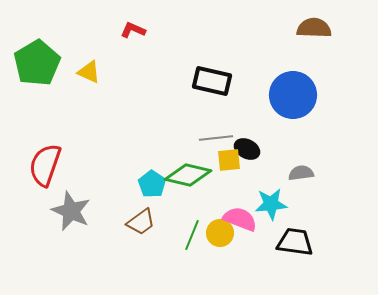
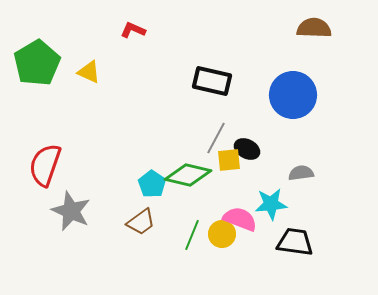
gray line: rotated 56 degrees counterclockwise
yellow circle: moved 2 px right, 1 px down
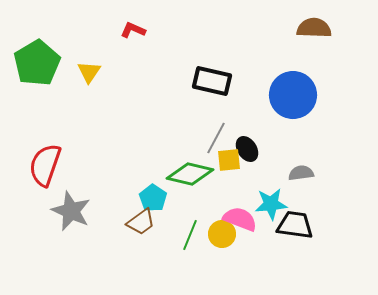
yellow triangle: rotated 40 degrees clockwise
black ellipse: rotated 30 degrees clockwise
green diamond: moved 2 px right, 1 px up
cyan pentagon: moved 1 px right, 14 px down
green line: moved 2 px left
black trapezoid: moved 17 px up
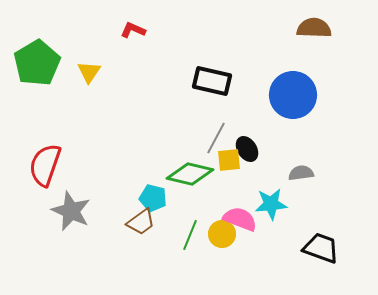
cyan pentagon: rotated 20 degrees counterclockwise
black trapezoid: moved 26 px right, 23 px down; rotated 12 degrees clockwise
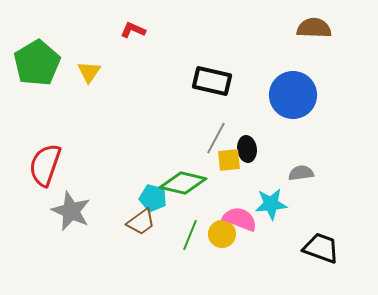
black ellipse: rotated 25 degrees clockwise
green diamond: moved 7 px left, 9 px down
